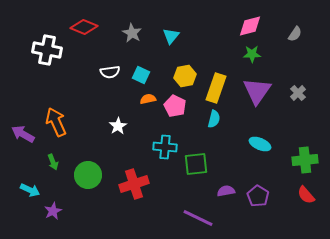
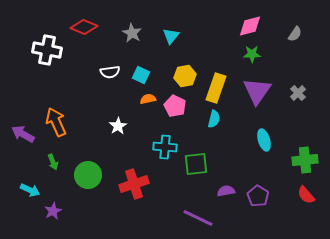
cyan ellipse: moved 4 px right, 4 px up; rotated 50 degrees clockwise
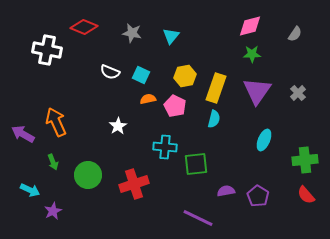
gray star: rotated 18 degrees counterclockwise
white semicircle: rotated 30 degrees clockwise
cyan ellipse: rotated 40 degrees clockwise
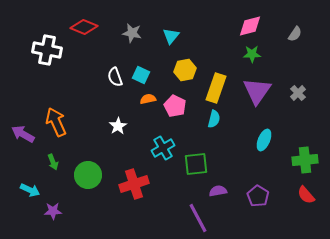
white semicircle: moved 5 px right, 5 px down; rotated 48 degrees clockwise
yellow hexagon: moved 6 px up
cyan cross: moved 2 px left, 1 px down; rotated 35 degrees counterclockwise
purple semicircle: moved 8 px left
purple star: rotated 24 degrees clockwise
purple line: rotated 36 degrees clockwise
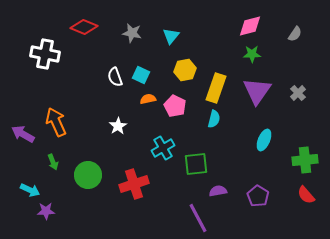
white cross: moved 2 px left, 4 px down
purple star: moved 7 px left
